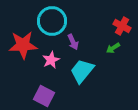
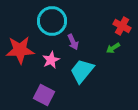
red star: moved 3 px left, 5 px down
purple square: moved 1 px up
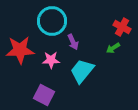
red cross: moved 1 px down
pink star: rotated 24 degrees clockwise
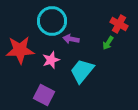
red cross: moved 3 px left, 3 px up
purple arrow: moved 2 px left, 3 px up; rotated 126 degrees clockwise
green arrow: moved 5 px left, 5 px up; rotated 24 degrees counterclockwise
pink star: rotated 18 degrees counterclockwise
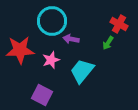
purple square: moved 2 px left
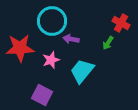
red cross: moved 2 px right, 1 px up
red star: moved 2 px up
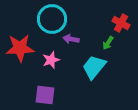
cyan circle: moved 2 px up
cyan trapezoid: moved 12 px right, 4 px up
purple square: moved 3 px right; rotated 20 degrees counterclockwise
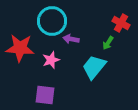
cyan circle: moved 2 px down
red star: rotated 8 degrees clockwise
